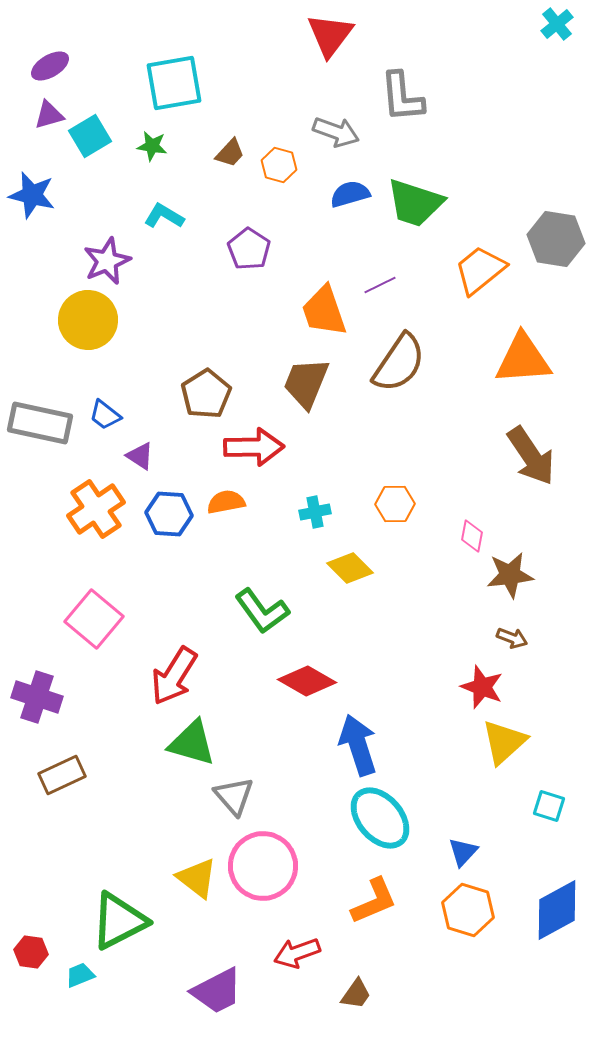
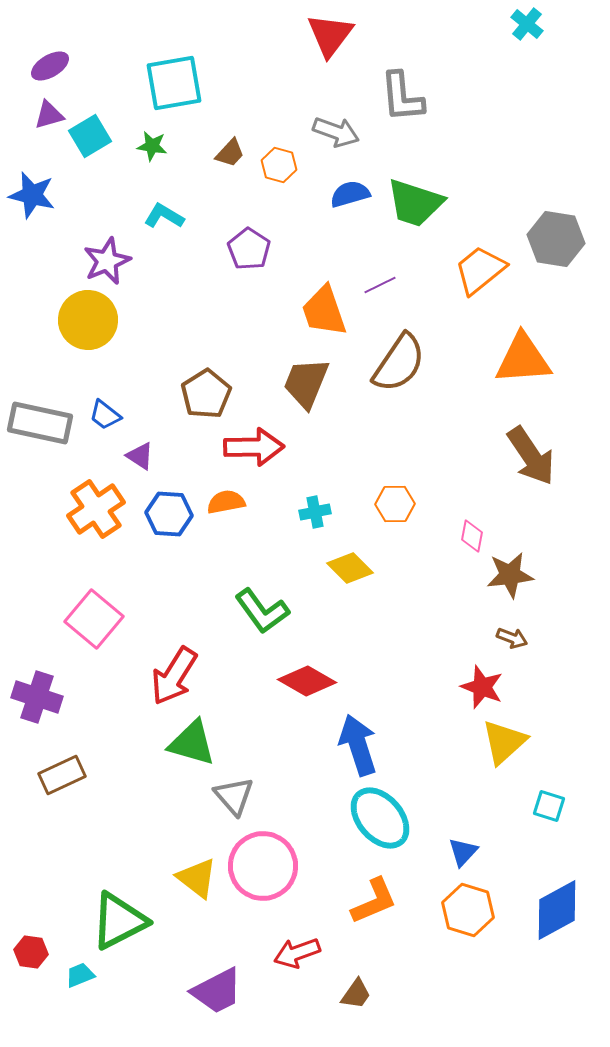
cyan cross at (557, 24): moved 30 px left; rotated 12 degrees counterclockwise
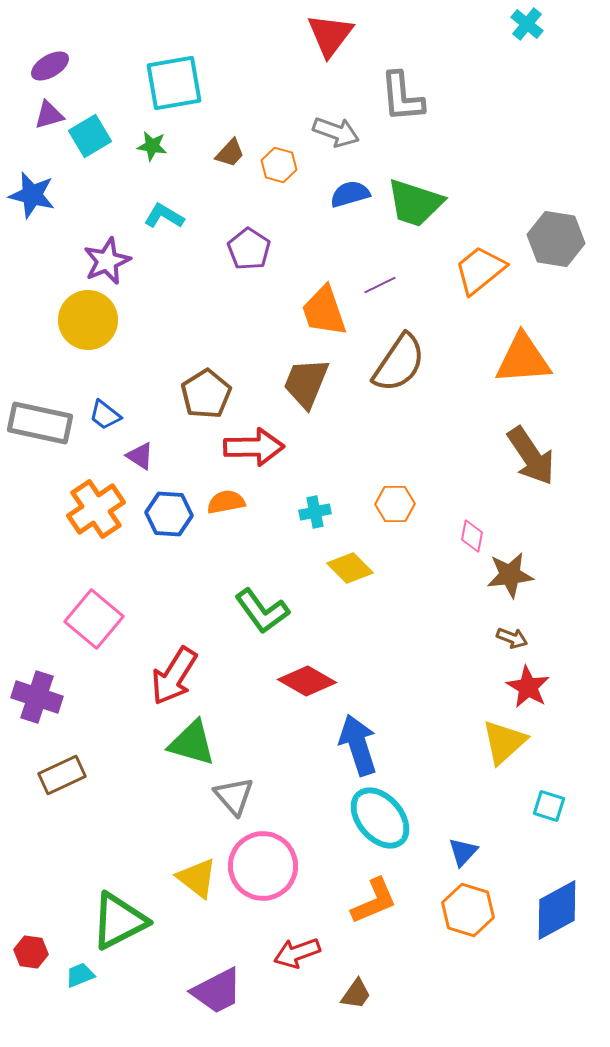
red star at (482, 687): moved 46 px right; rotated 9 degrees clockwise
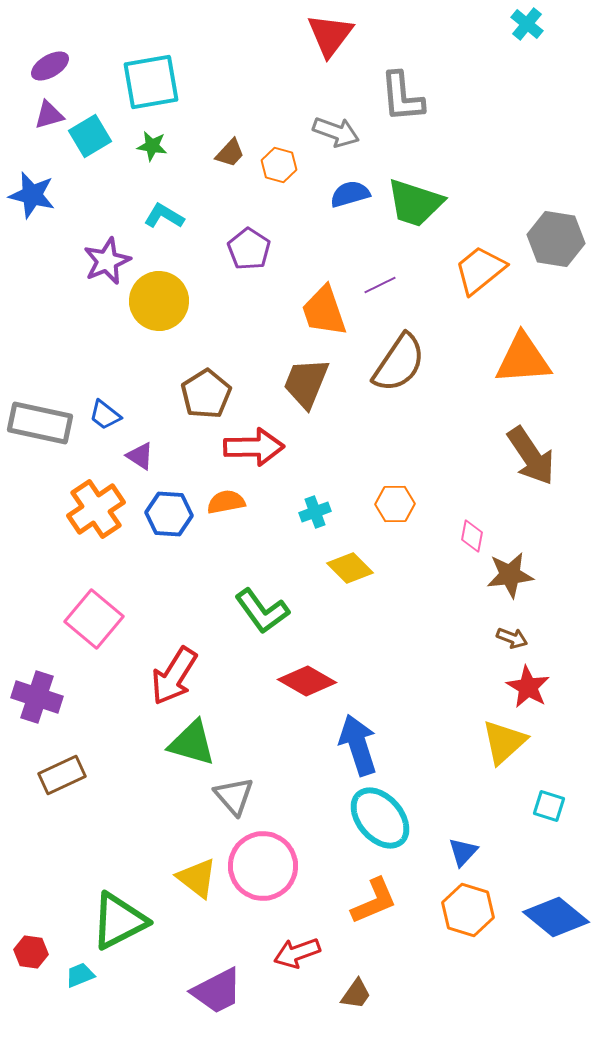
cyan square at (174, 83): moved 23 px left, 1 px up
yellow circle at (88, 320): moved 71 px right, 19 px up
cyan cross at (315, 512): rotated 8 degrees counterclockwise
blue diamond at (557, 910): moved 1 px left, 7 px down; rotated 68 degrees clockwise
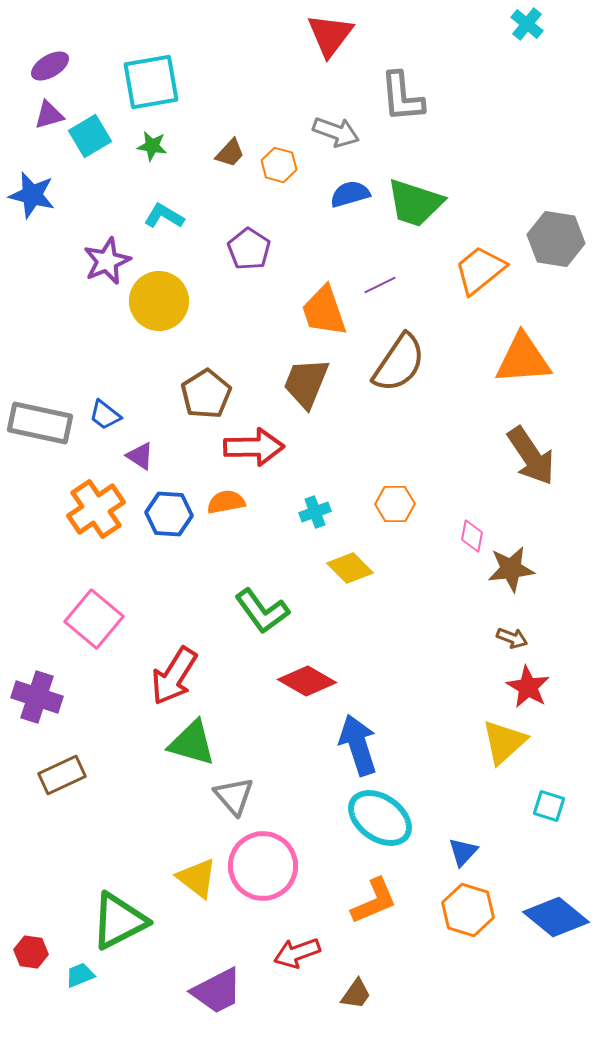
brown star at (510, 575): moved 1 px right, 6 px up
cyan ellipse at (380, 818): rotated 14 degrees counterclockwise
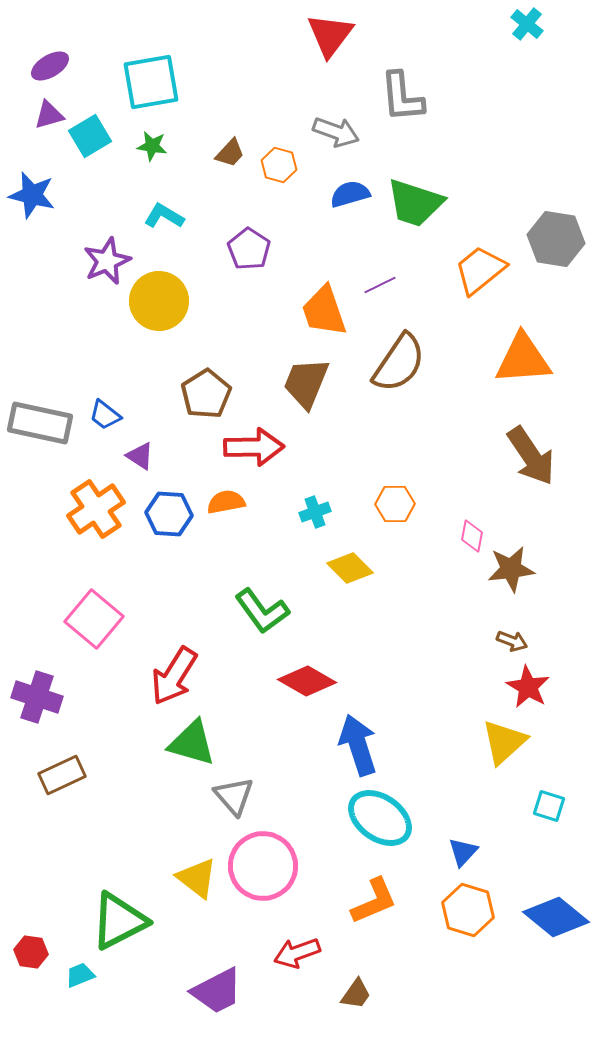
brown arrow at (512, 638): moved 3 px down
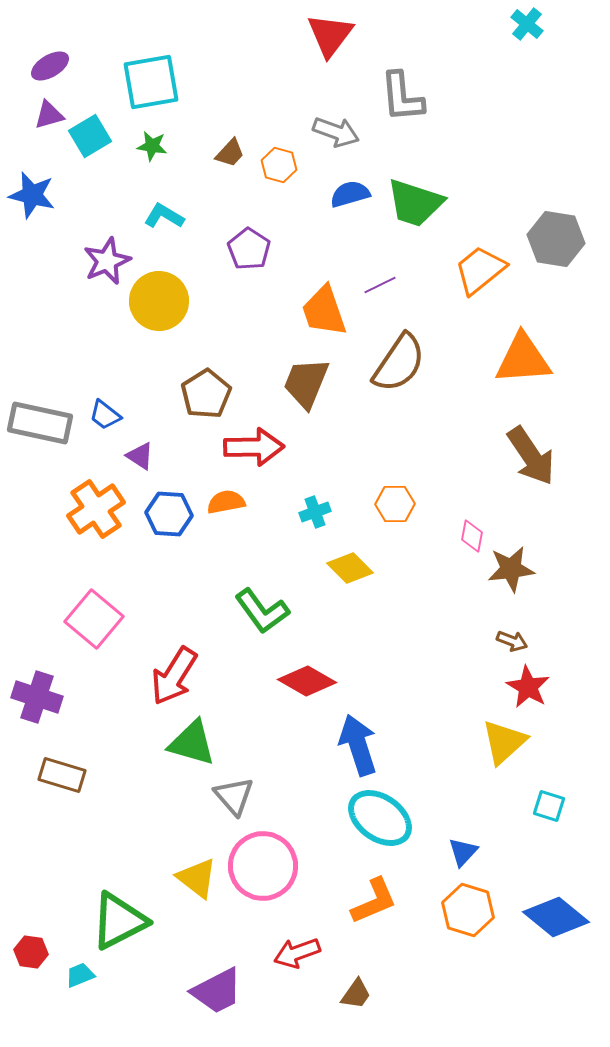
brown rectangle at (62, 775): rotated 42 degrees clockwise
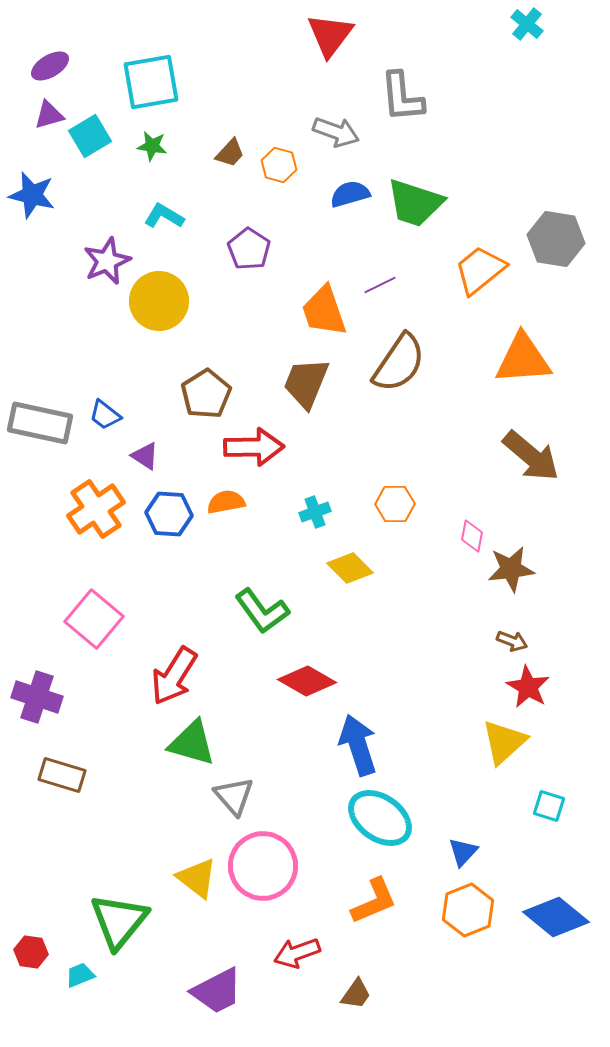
purple triangle at (140, 456): moved 5 px right
brown arrow at (531, 456): rotated 16 degrees counterclockwise
orange hexagon at (468, 910): rotated 21 degrees clockwise
green triangle at (119, 921): rotated 24 degrees counterclockwise
